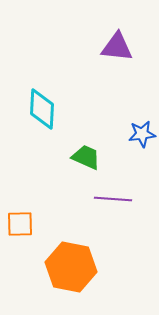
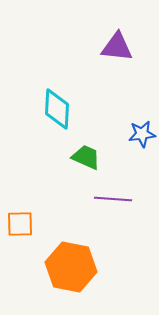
cyan diamond: moved 15 px right
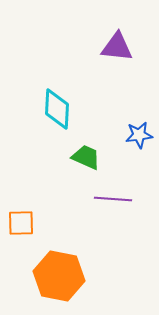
blue star: moved 3 px left, 1 px down
orange square: moved 1 px right, 1 px up
orange hexagon: moved 12 px left, 9 px down
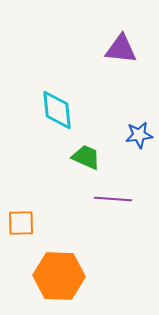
purple triangle: moved 4 px right, 2 px down
cyan diamond: moved 1 px down; rotated 9 degrees counterclockwise
orange hexagon: rotated 9 degrees counterclockwise
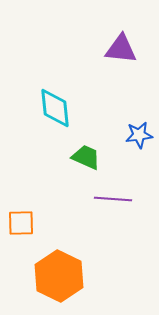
cyan diamond: moved 2 px left, 2 px up
orange hexagon: rotated 24 degrees clockwise
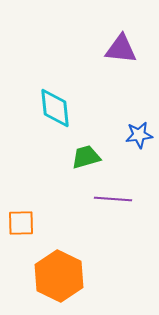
green trapezoid: rotated 40 degrees counterclockwise
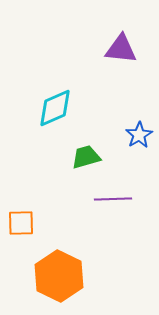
cyan diamond: rotated 72 degrees clockwise
blue star: rotated 24 degrees counterclockwise
purple line: rotated 6 degrees counterclockwise
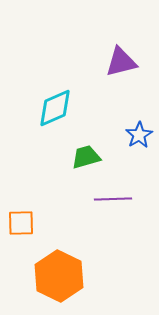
purple triangle: moved 13 px down; rotated 20 degrees counterclockwise
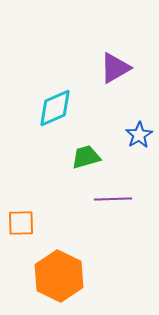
purple triangle: moved 6 px left, 6 px down; rotated 16 degrees counterclockwise
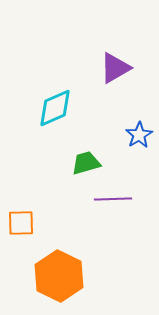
green trapezoid: moved 6 px down
